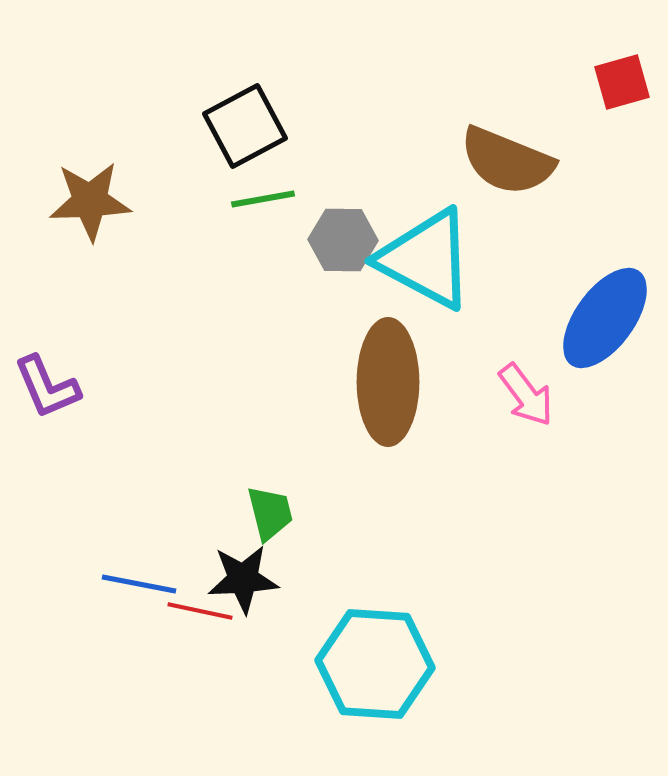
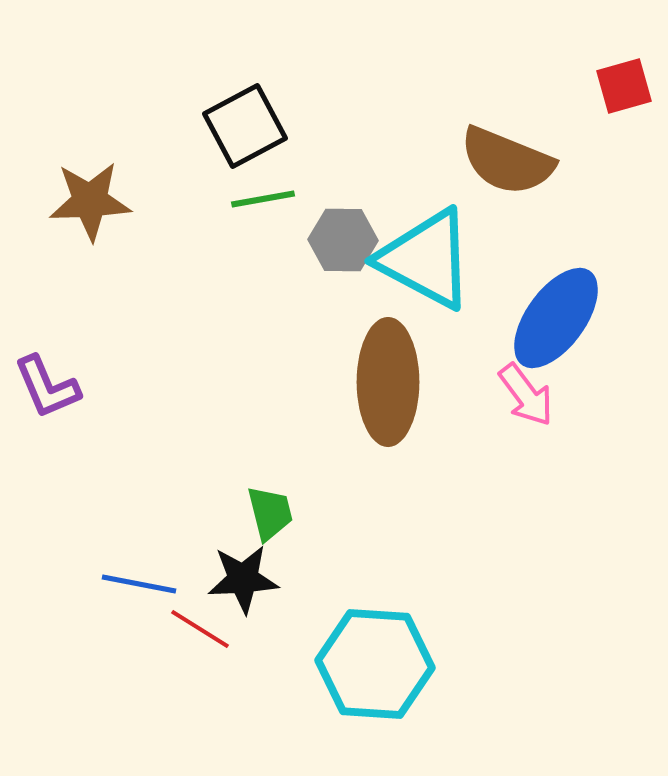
red square: moved 2 px right, 4 px down
blue ellipse: moved 49 px left
red line: moved 18 px down; rotated 20 degrees clockwise
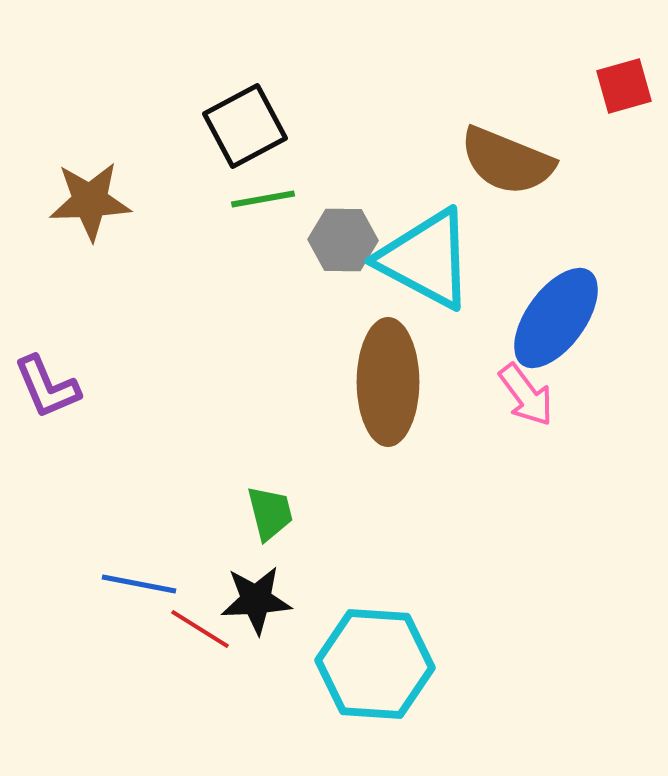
black star: moved 13 px right, 21 px down
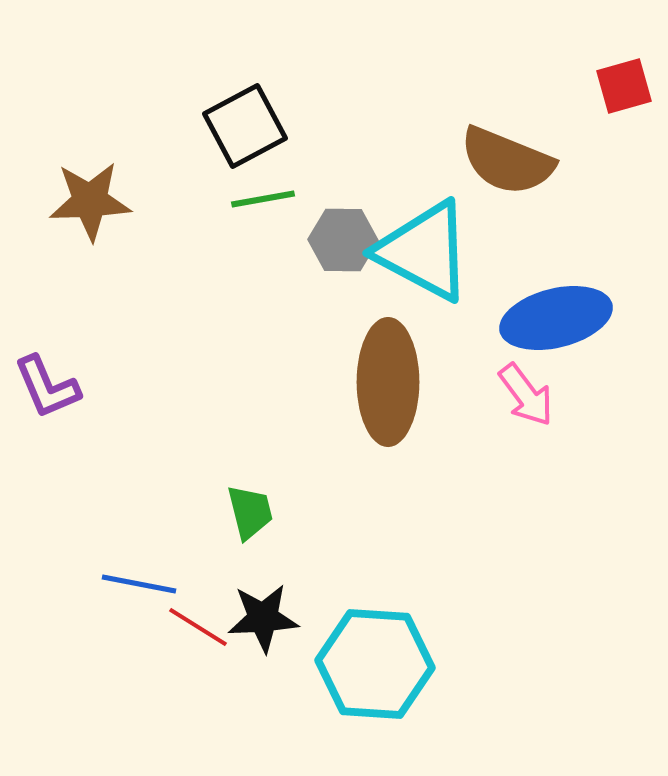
cyan triangle: moved 2 px left, 8 px up
blue ellipse: rotated 40 degrees clockwise
green trapezoid: moved 20 px left, 1 px up
black star: moved 7 px right, 18 px down
red line: moved 2 px left, 2 px up
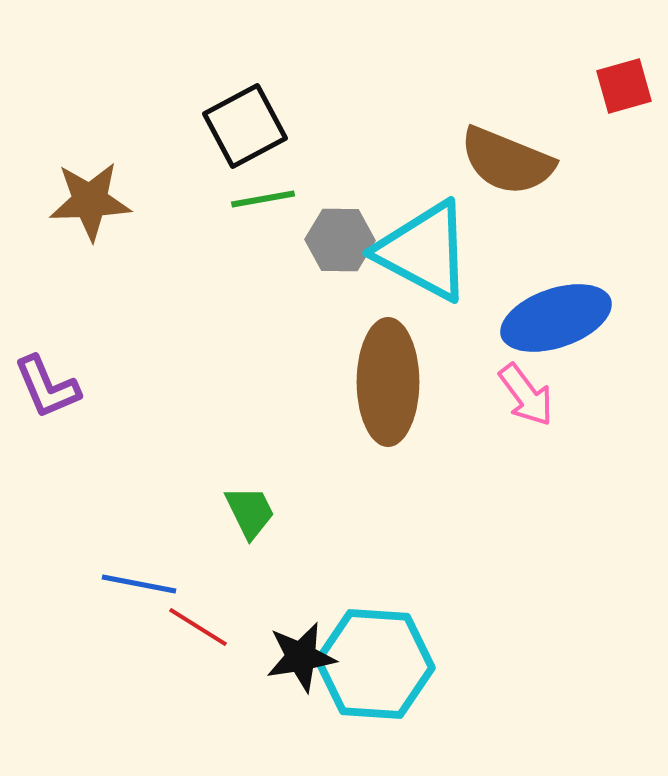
gray hexagon: moved 3 px left
blue ellipse: rotated 5 degrees counterclockwise
green trapezoid: rotated 12 degrees counterclockwise
black star: moved 38 px right, 39 px down; rotated 6 degrees counterclockwise
